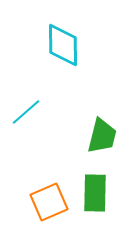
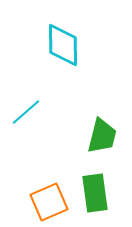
green rectangle: rotated 9 degrees counterclockwise
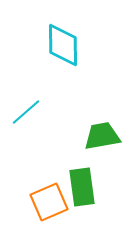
green trapezoid: rotated 114 degrees counterclockwise
green rectangle: moved 13 px left, 6 px up
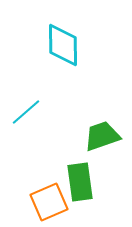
green trapezoid: rotated 9 degrees counterclockwise
green rectangle: moved 2 px left, 5 px up
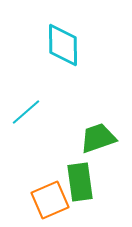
green trapezoid: moved 4 px left, 2 px down
orange square: moved 1 px right, 2 px up
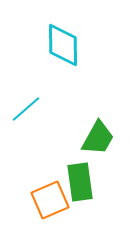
cyan line: moved 3 px up
green trapezoid: rotated 138 degrees clockwise
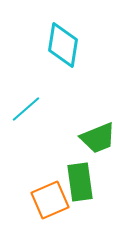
cyan diamond: rotated 9 degrees clockwise
green trapezoid: rotated 39 degrees clockwise
